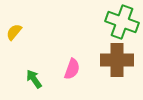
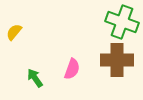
green arrow: moved 1 px right, 1 px up
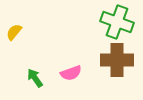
green cross: moved 5 px left
pink semicircle: moved 1 px left, 4 px down; rotated 50 degrees clockwise
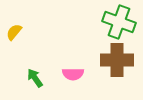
green cross: moved 2 px right
pink semicircle: moved 2 px right, 1 px down; rotated 20 degrees clockwise
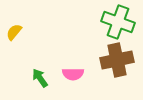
green cross: moved 1 px left
brown cross: rotated 12 degrees counterclockwise
green arrow: moved 5 px right
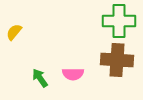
green cross: moved 1 px right, 1 px up; rotated 20 degrees counterclockwise
brown cross: rotated 16 degrees clockwise
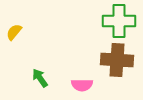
pink semicircle: moved 9 px right, 11 px down
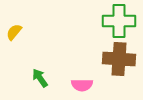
brown cross: moved 2 px right, 1 px up
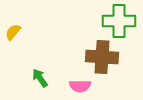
yellow semicircle: moved 1 px left
brown cross: moved 17 px left, 2 px up
pink semicircle: moved 2 px left, 1 px down
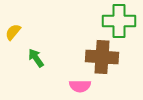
green arrow: moved 4 px left, 20 px up
